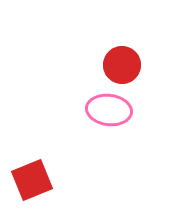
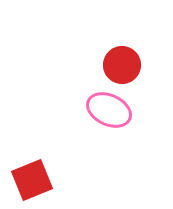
pink ellipse: rotated 18 degrees clockwise
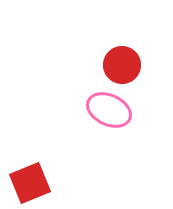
red square: moved 2 px left, 3 px down
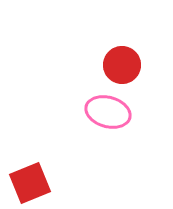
pink ellipse: moved 1 px left, 2 px down; rotated 9 degrees counterclockwise
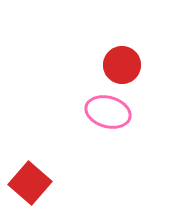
red square: rotated 27 degrees counterclockwise
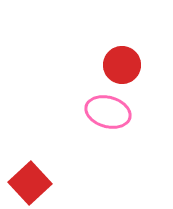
red square: rotated 6 degrees clockwise
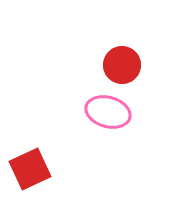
red square: moved 14 px up; rotated 18 degrees clockwise
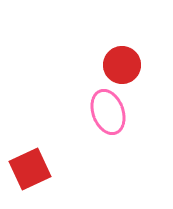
pink ellipse: rotated 54 degrees clockwise
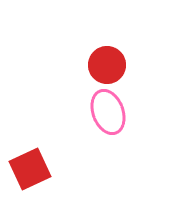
red circle: moved 15 px left
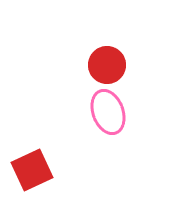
red square: moved 2 px right, 1 px down
